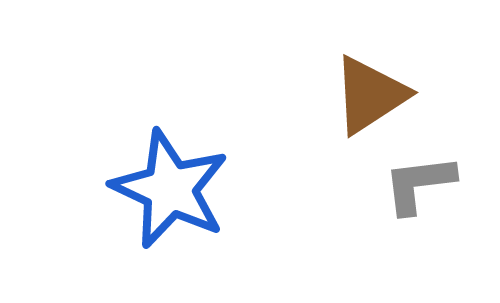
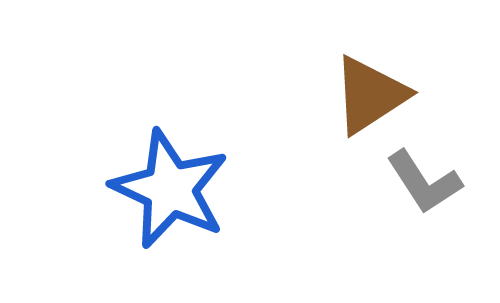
gray L-shape: moved 5 px right, 2 px up; rotated 116 degrees counterclockwise
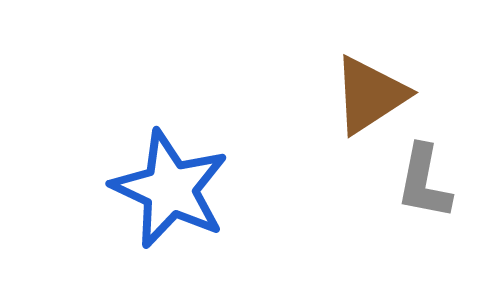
gray L-shape: rotated 44 degrees clockwise
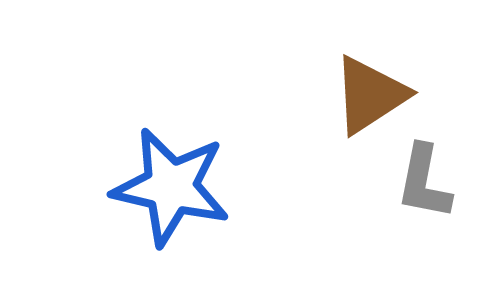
blue star: moved 1 px right, 2 px up; rotated 12 degrees counterclockwise
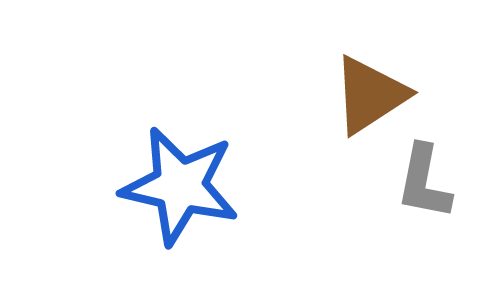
blue star: moved 9 px right, 1 px up
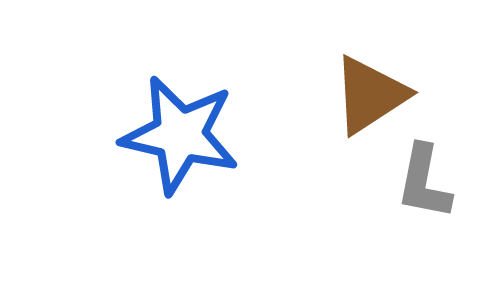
blue star: moved 51 px up
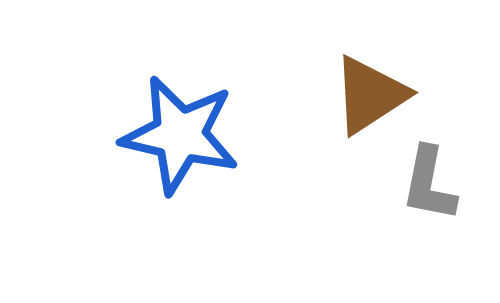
gray L-shape: moved 5 px right, 2 px down
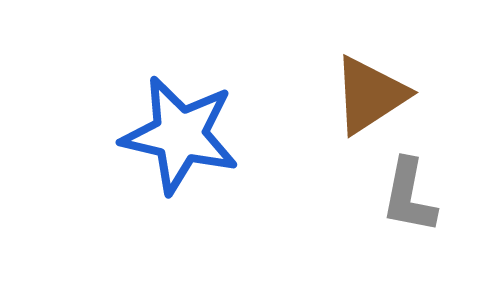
gray L-shape: moved 20 px left, 12 px down
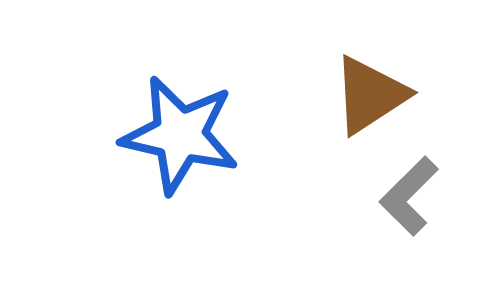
gray L-shape: rotated 34 degrees clockwise
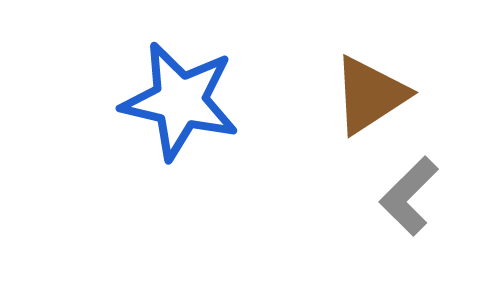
blue star: moved 34 px up
